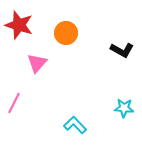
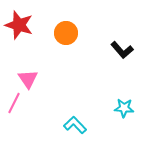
black L-shape: rotated 20 degrees clockwise
pink triangle: moved 9 px left, 16 px down; rotated 15 degrees counterclockwise
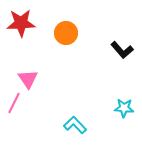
red star: moved 2 px right, 2 px up; rotated 20 degrees counterclockwise
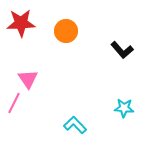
orange circle: moved 2 px up
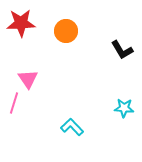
black L-shape: rotated 10 degrees clockwise
pink line: rotated 10 degrees counterclockwise
cyan L-shape: moved 3 px left, 2 px down
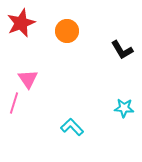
red star: rotated 20 degrees counterclockwise
orange circle: moved 1 px right
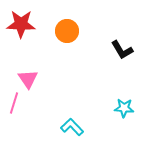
red star: moved 1 px down; rotated 24 degrees clockwise
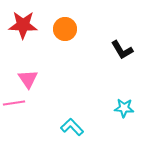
red star: moved 2 px right, 1 px down
orange circle: moved 2 px left, 2 px up
pink line: rotated 65 degrees clockwise
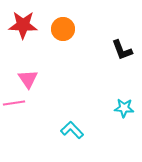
orange circle: moved 2 px left
black L-shape: rotated 10 degrees clockwise
cyan L-shape: moved 3 px down
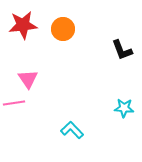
red star: rotated 8 degrees counterclockwise
